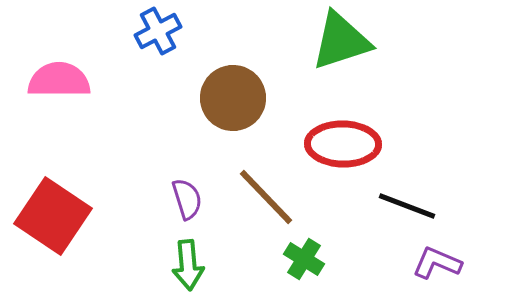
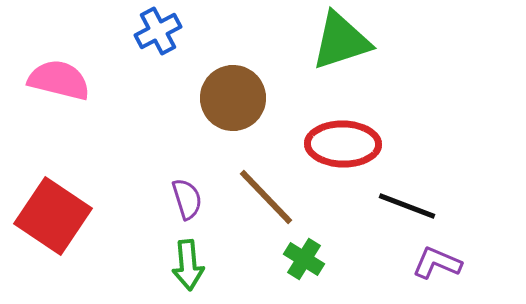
pink semicircle: rotated 14 degrees clockwise
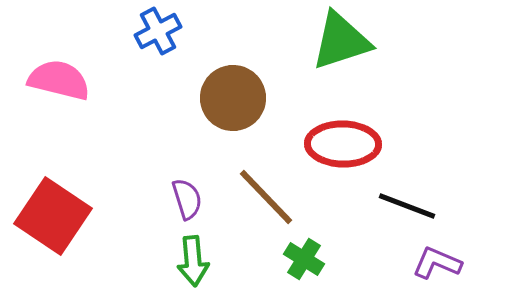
green arrow: moved 5 px right, 4 px up
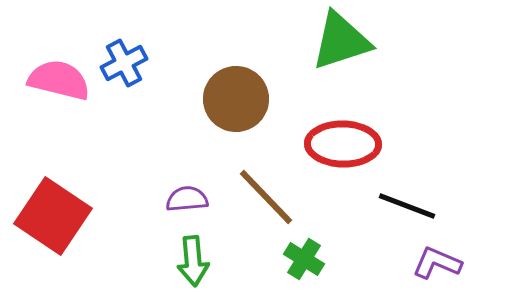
blue cross: moved 34 px left, 32 px down
brown circle: moved 3 px right, 1 px down
purple semicircle: rotated 78 degrees counterclockwise
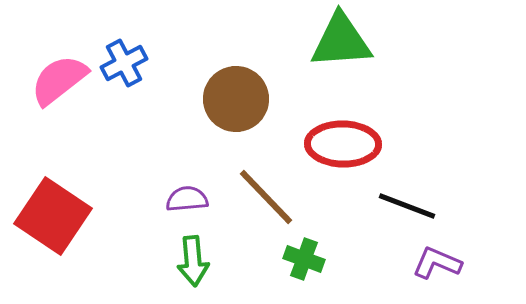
green triangle: rotated 14 degrees clockwise
pink semicircle: rotated 52 degrees counterclockwise
green cross: rotated 12 degrees counterclockwise
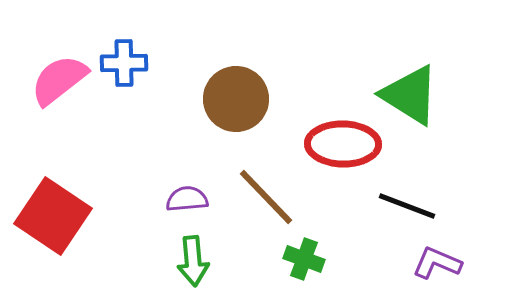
green triangle: moved 69 px right, 54 px down; rotated 36 degrees clockwise
blue cross: rotated 27 degrees clockwise
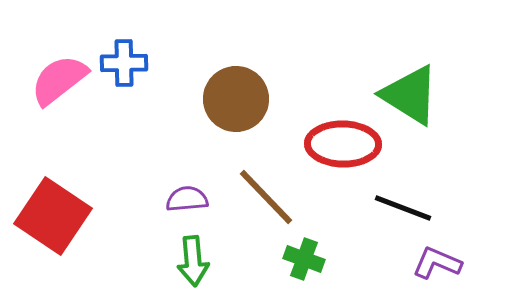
black line: moved 4 px left, 2 px down
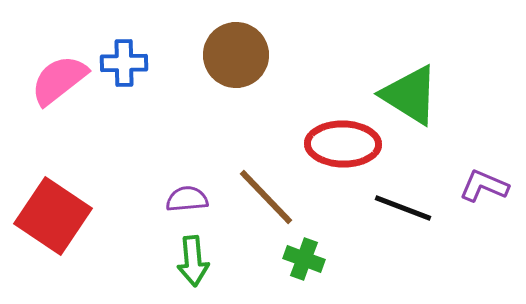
brown circle: moved 44 px up
purple L-shape: moved 47 px right, 77 px up
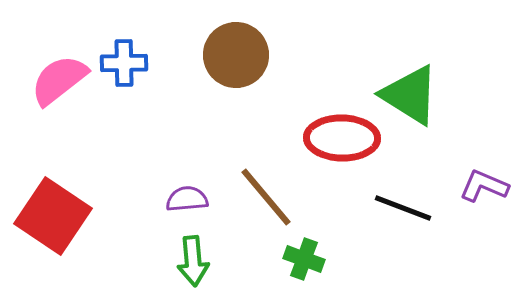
red ellipse: moved 1 px left, 6 px up
brown line: rotated 4 degrees clockwise
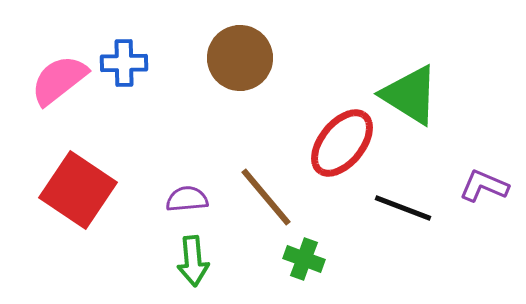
brown circle: moved 4 px right, 3 px down
red ellipse: moved 5 px down; rotated 52 degrees counterclockwise
red square: moved 25 px right, 26 px up
